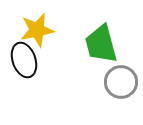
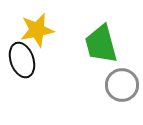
black ellipse: moved 2 px left
gray circle: moved 1 px right, 3 px down
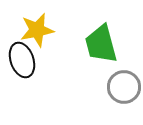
gray circle: moved 2 px right, 2 px down
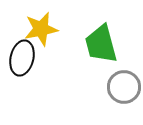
yellow star: moved 4 px right, 1 px up
black ellipse: moved 2 px up; rotated 32 degrees clockwise
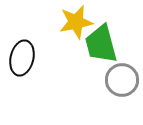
yellow star: moved 35 px right, 7 px up
gray circle: moved 2 px left, 7 px up
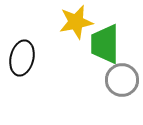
green trapezoid: moved 4 px right; rotated 15 degrees clockwise
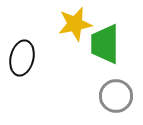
yellow star: moved 1 px left, 2 px down
gray circle: moved 6 px left, 16 px down
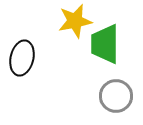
yellow star: moved 3 px up
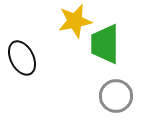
black ellipse: rotated 40 degrees counterclockwise
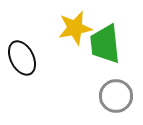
yellow star: moved 7 px down
green trapezoid: rotated 6 degrees counterclockwise
